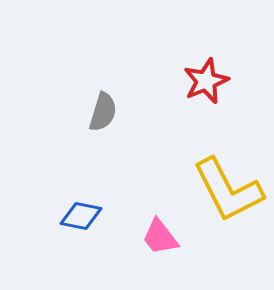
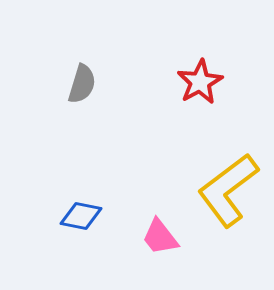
red star: moved 6 px left, 1 px down; rotated 6 degrees counterclockwise
gray semicircle: moved 21 px left, 28 px up
yellow L-shape: rotated 80 degrees clockwise
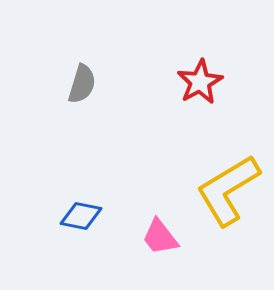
yellow L-shape: rotated 6 degrees clockwise
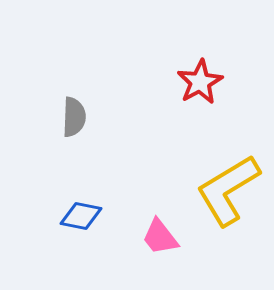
gray semicircle: moved 8 px left, 33 px down; rotated 15 degrees counterclockwise
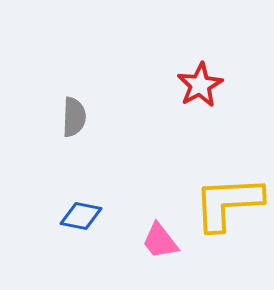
red star: moved 3 px down
yellow L-shape: moved 13 px down; rotated 28 degrees clockwise
pink trapezoid: moved 4 px down
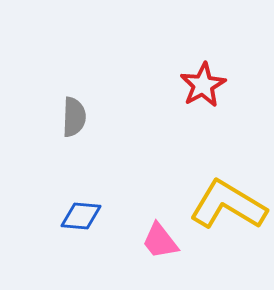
red star: moved 3 px right
yellow L-shape: moved 2 px down; rotated 34 degrees clockwise
blue diamond: rotated 6 degrees counterclockwise
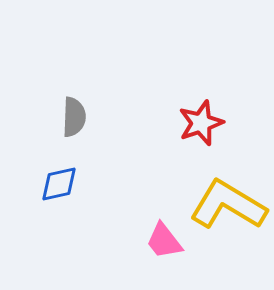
red star: moved 2 px left, 38 px down; rotated 9 degrees clockwise
blue diamond: moved 22 px left, 32 px up; rotated 18 degrees counterclockwise
pink trapezoid: moved 4 px right
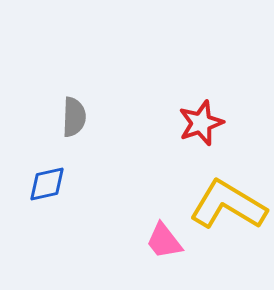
blue diamond: moved 12 px left
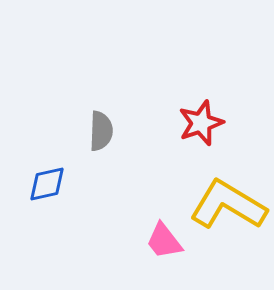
gray semicircle: moved 27 px right, 14 px down
